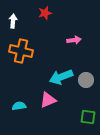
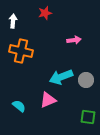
cyan semicircle: rotated 48 degrees clockwise
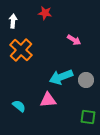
red star: rotated 24 degrees clockwise
pink arrow: rotated 40 degrees clockwise
orange cross: moved 1 px up; rotated 30 degrees clockwise
pink triangle: rotated 18 degrees clockwise
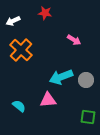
white arrow: rotated 120 degrees counterclockwise
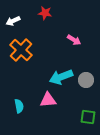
cyan semicircle: rotated 40 degrees clockwise
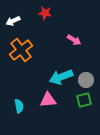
orange cross: rotated 10 degrees clockwise
green square: moved 4 px left, 17 px up; rotated 21 degrees counterclockwise
